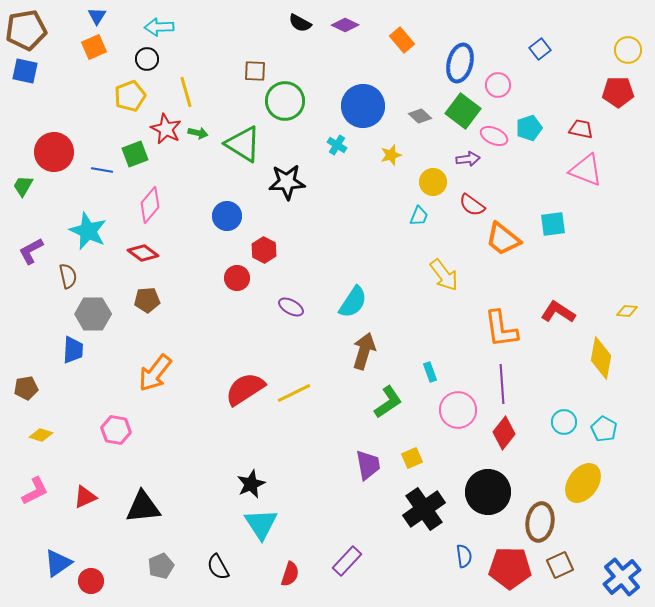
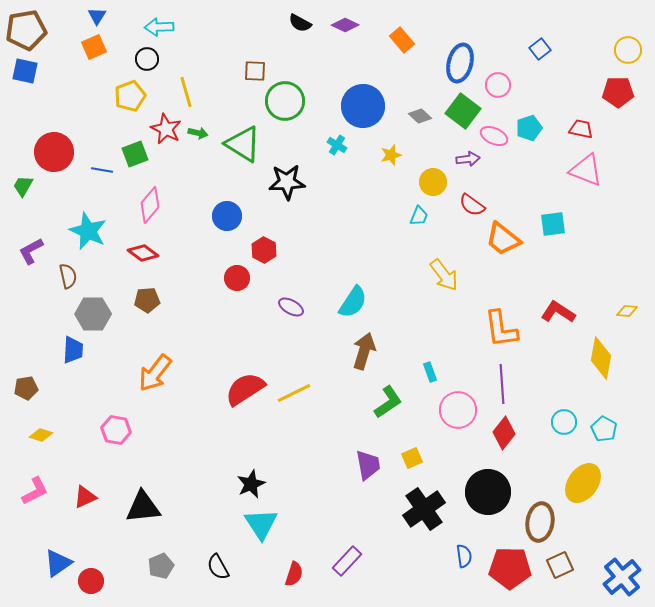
red semicircle at (290, 574): moved 4 px right
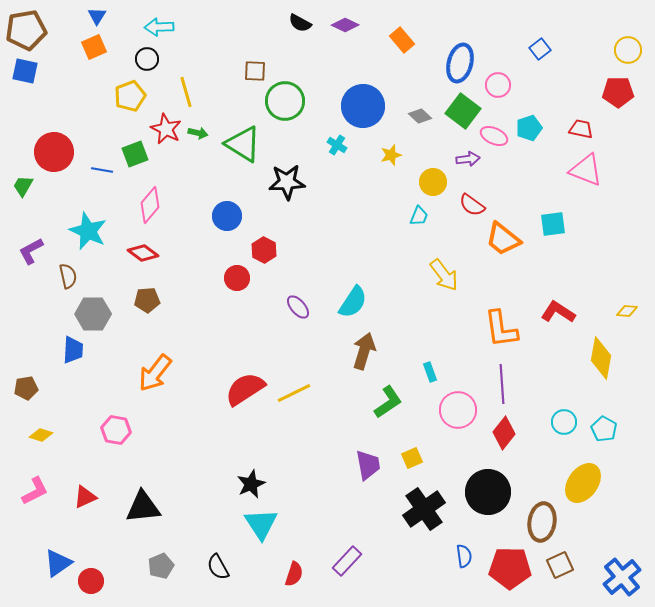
purple ellipse at (291, 307): moved 7 px right; rotated 20 degrees clockwise
brown ellipse at (540, 522): moved 2 px right
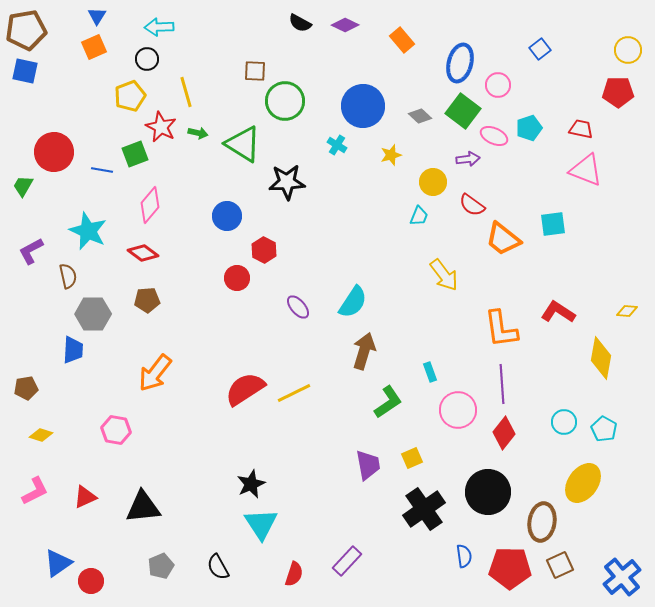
red star at (166, 129): moved 5 px left, 2 px up
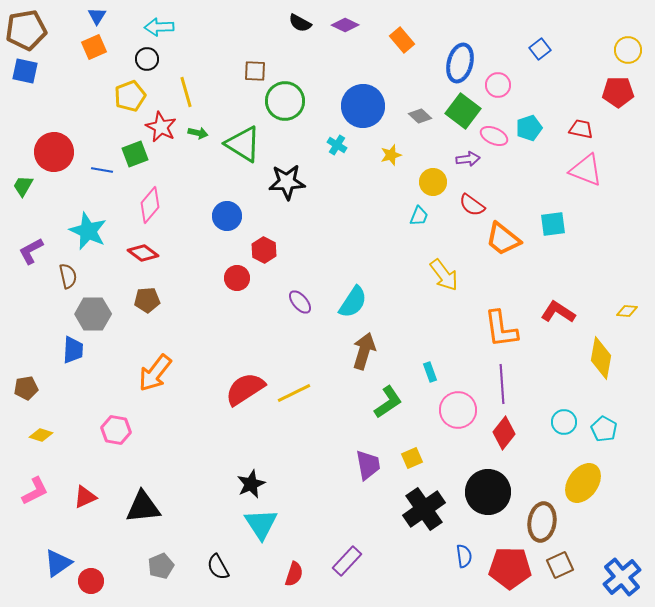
purple ellipse at (298, 307): moved 2 px right, 5 px up
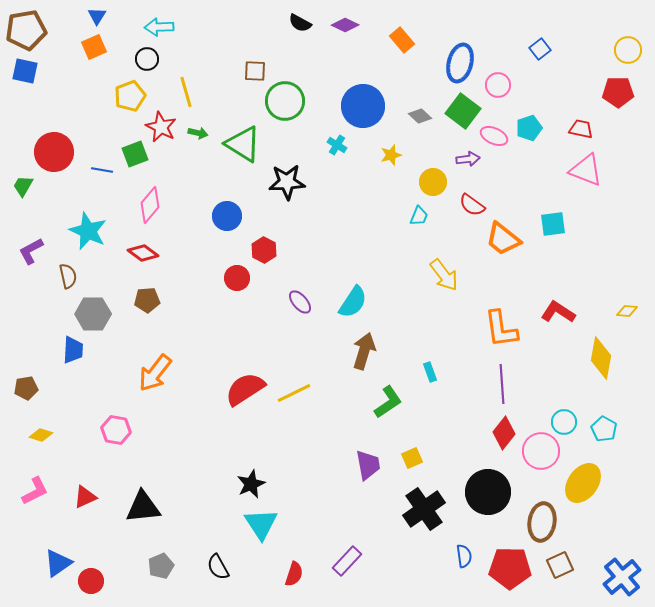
pink circle at (458, 410): moved 83 px right, 41 px down
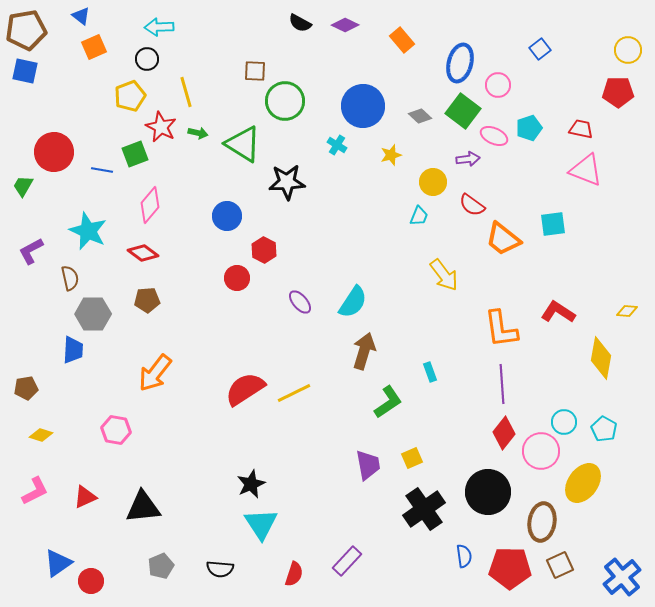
blue triangle at (97, 16): moved 16 px left; rotated 24 degrees counterclockwise
brown semicircle at (68, 276): moved 2 px right, 2 px down
black semicircle at (218, 567): moved 2 px right, 2 px down; rotated 56 degrees counterclockwise
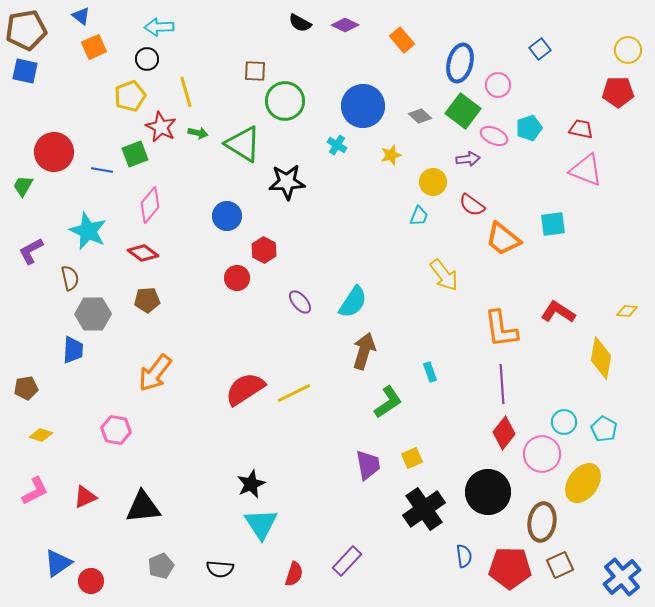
pink circle at (541, 451): moved 1 px right, 3 px down
